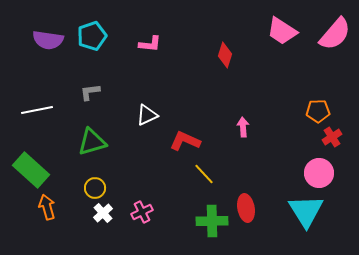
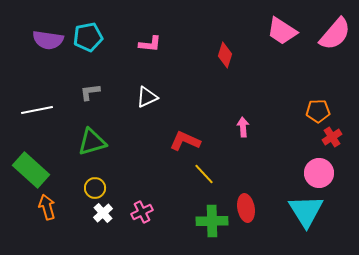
cyan pentagon: moved 4 px left, 1 px down; rotated 8 degrees clockwise
white triangle: moved 18 px up
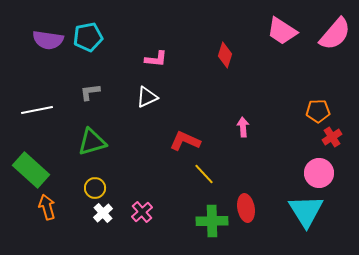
pink L-shape: moved 6 px right, 15 px down
pink cross: rotated 15 degrees counterclockwise
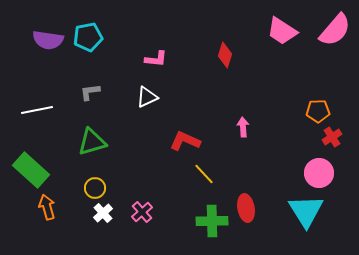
pink semicircle: moved 4 px up
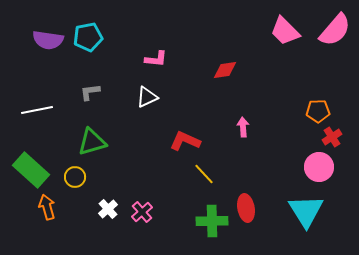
pink trapezoid: moved 3 px right; rotated 12 degrees clockwise
red diamond: moved 15 px down; rotated 65 degrees clockwise
pink circle: moved 6 px up
yellow circle: moved 20 px left, 11 px up
white cross: moved 5 px right, 4 px up
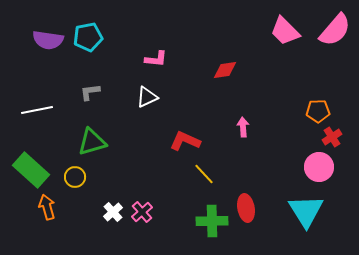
white cross: moved 5 px right, 3 px down
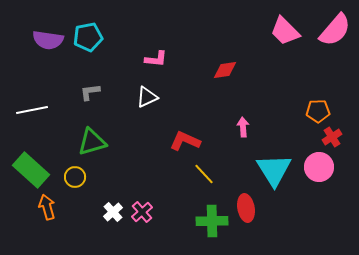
white line: moved 5 px left
cyan triangle: moved 32 px left, 41 px up
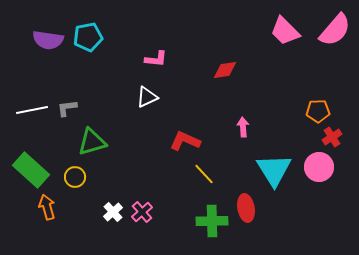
gray L-shape: moved 23 px left, 16 px down
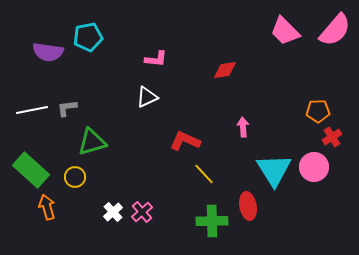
purple semicircle: moved 12 px down
pink circle: moved 5 px left
red ellipse: moved 2 px right, 2 px up
